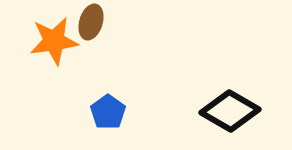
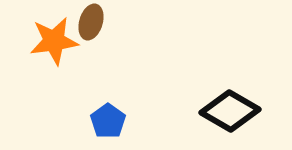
blue pentagon: moved 9 px down
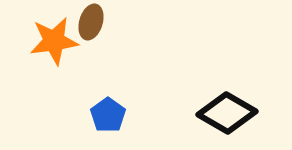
black diamond: moved 3 px left, 2 px down
blue pentagon: moved 6 px up
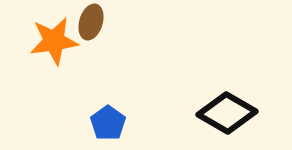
blue pentagon: moved 8 px down
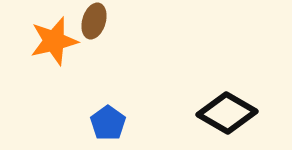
brown ellipse: moved 3 px right, 1 px up
orange star: rotated 6 degrees counterclockwise
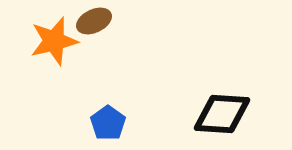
brown ellipse: rotated 48 degrees clockwise
black diamond: moved 5 px left, 1 px down; rotated 26 degrees counterclockwise
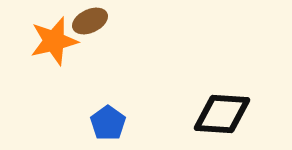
brown ellipse: moved 4 px left
